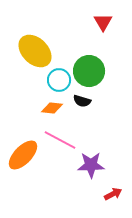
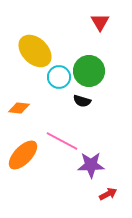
red triangle: moved 3 px left
cyan circle: moved 3 px up
orange diamond: moved 33 px left
pink line: moved 2 px right, 1 px down
red arrow: moved 5 px left
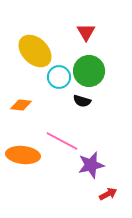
red triangle: moved 14 px left, 10 px down
orange diamond: moved 2 px right, 3 px up
orange ellipse: rotated 52 degrees clockwise
purple star: rotated 12 degrees counterclockwise
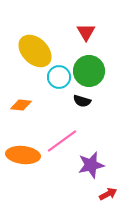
pink line: rotated 64 degrees counterclockwise
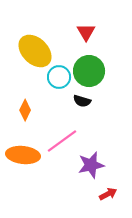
orange diamond: moved 4 px right, 5 px down; rotated 70 degrees counterclockwise
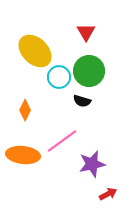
purple star: moved 1 px right, 1 px up
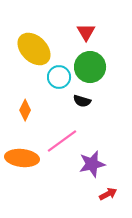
yellow ellipse: moved 1 px left, 2 px up
green circle: moved 1 px right, 4 px up
orange ellipse: moved 1 px left, 3 px down
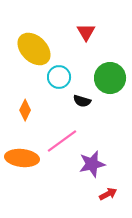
green circle: moved 20 px right, 11 px down
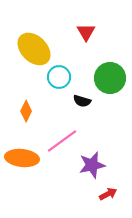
orange diamond: moved 1 px right, 1 px down
purple star: moved 1 px down
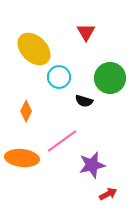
black semicircle: moved 2 px right
